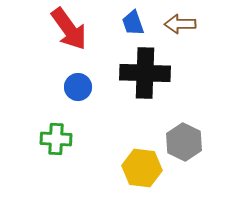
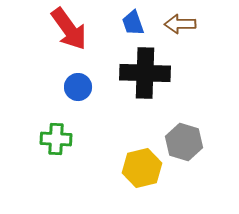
gray hexagon: rotated 9 degrees counterclockwise
yellow hexagon: rotated 21 degrees counterclockwise
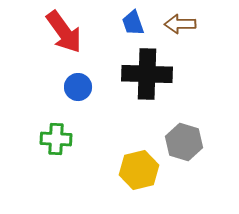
red arrow: moved 5 px left, 3 px down
black cross: moved 2 px right, 1 px down
yellow hexagon: moved 3 px left, 2 px down
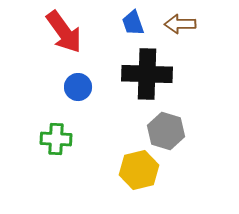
gray hexagon: moved 18 px left, 11 px up
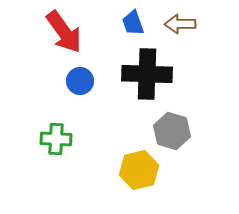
blue circle: moved 2 px right, 6 px up
gray hexagon: moved 6 px right
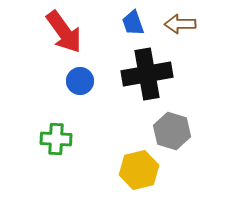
black cross: rotated 12 degrees counterclockwise
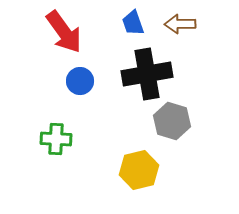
gray hexagon: moved 10 px up
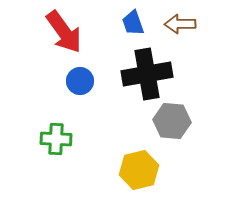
gray hexagon: rotated 12 degrees counterclockwise
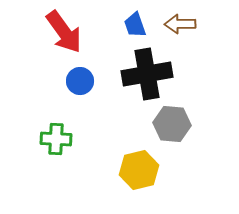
blue trapezoid: moved 2 px right, 2 px down
gray hexagon: moved 3 px down
